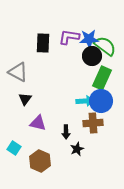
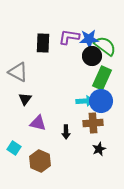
black star: moved 22 px right
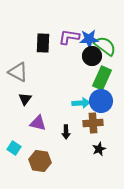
cyan arrow: moved 4 px left, 2 px down
brown hexagon: rotated 15 degrees counterclockwise
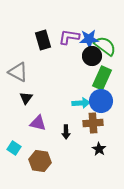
black rectangle: moved 3 px up; rotated 18 degrees counterclockwise
black triangle: moved 1 px right, 1 px up
black star: rotated 16 degrees counterclockwise
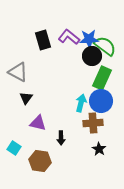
purple L-shape: rotated 30 degrees clockwise
cyan arrow: rotated 72 degrees counterclockwise
black arrow: moved 5 px left, 6 px down
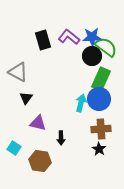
blue star: moved 3 px right, 2 px up
green semicircle: moved 1 px right, 1 px down
green rectangle: moved 1 px left, 1 px down
blue circle: moved 2 px left, 2 px up
brown cross: moved 8 px right, 6 px down
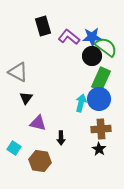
black rectangle: moved 14 px up
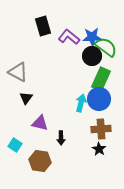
purple triangle: moved 2 px right
cyan square: moved 1 px right, 3 px up
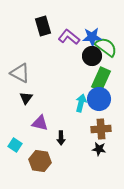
gray triangle: moved 2 px right, 1 px down
black star: rotated 24 degrees counterclockwise
